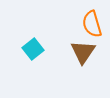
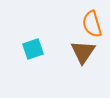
cyan square: rotated 20 degrees clockwise
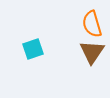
brown triangle: moved 9 px right
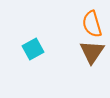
cyan square: rotated 10 degrees counterclockwise
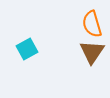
cyan square: moved 6 px left
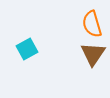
brown triangle: moved 1 px right, 2 px down
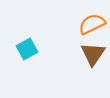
orange semicircle: rotated 80 degrees clockwise
